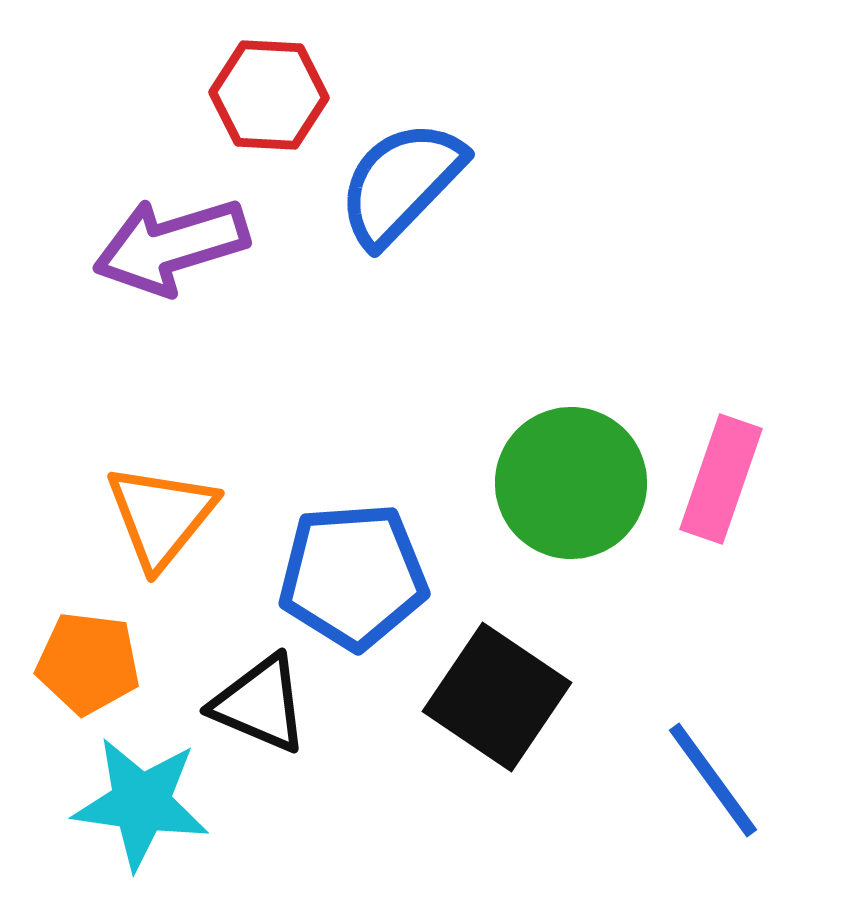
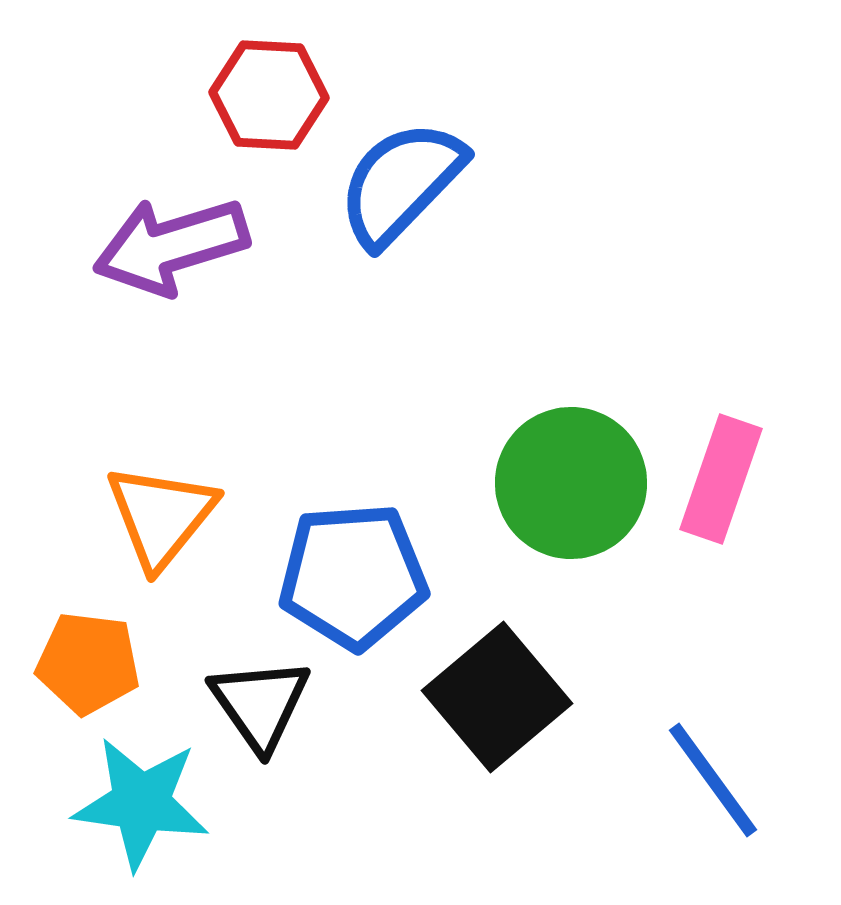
black square: rotated 16 degrees clockwise
black triangle: rotated 32 degrees clockwise
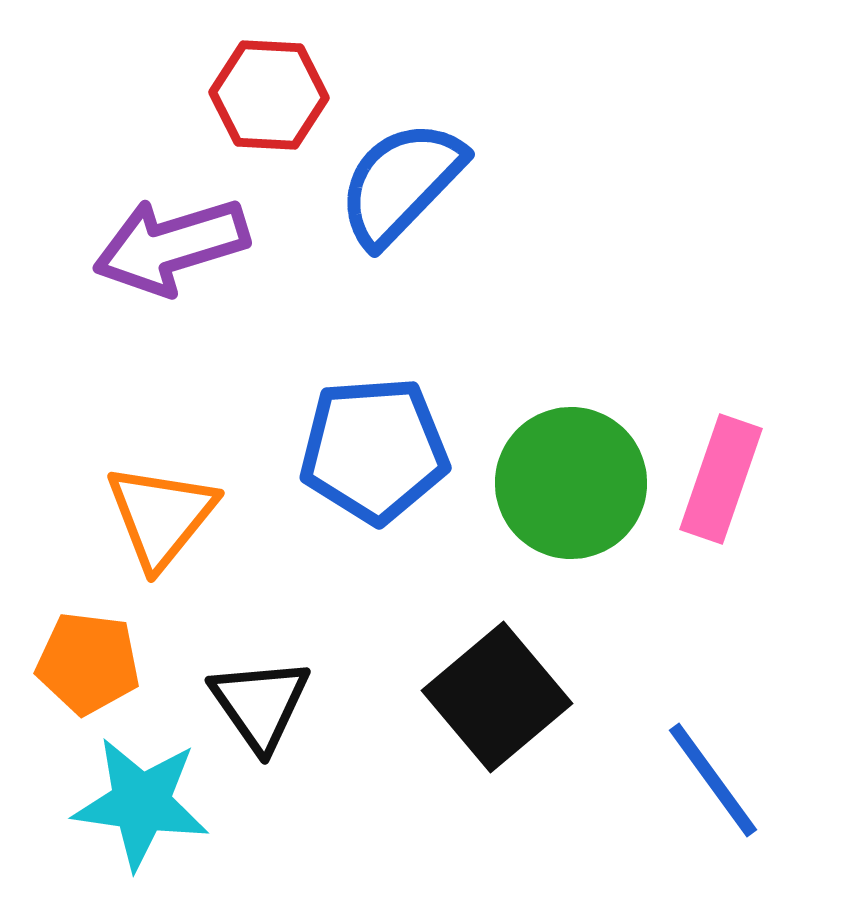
blue pentagon: moved 21 px right, 126 px up
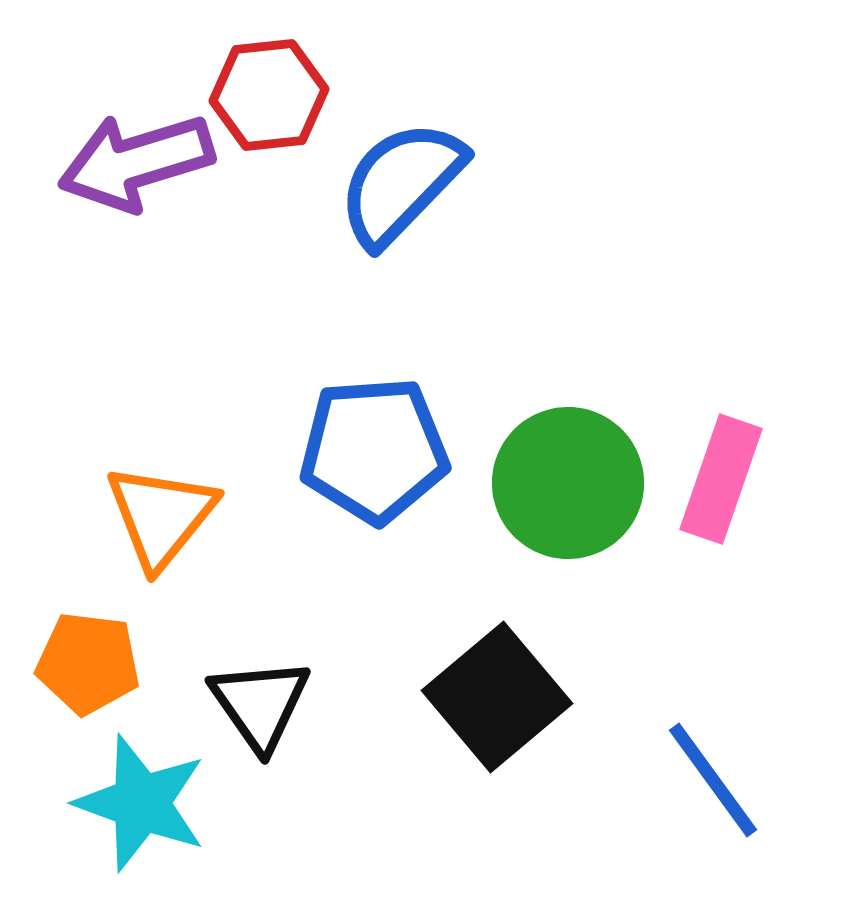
red hexagon: rotated 9 degrees counterclockwise
purple arrow: moved 35 px left, 84 px up
green circle: moved 3 px left
cyan star: rotated 12 degrees clockwise
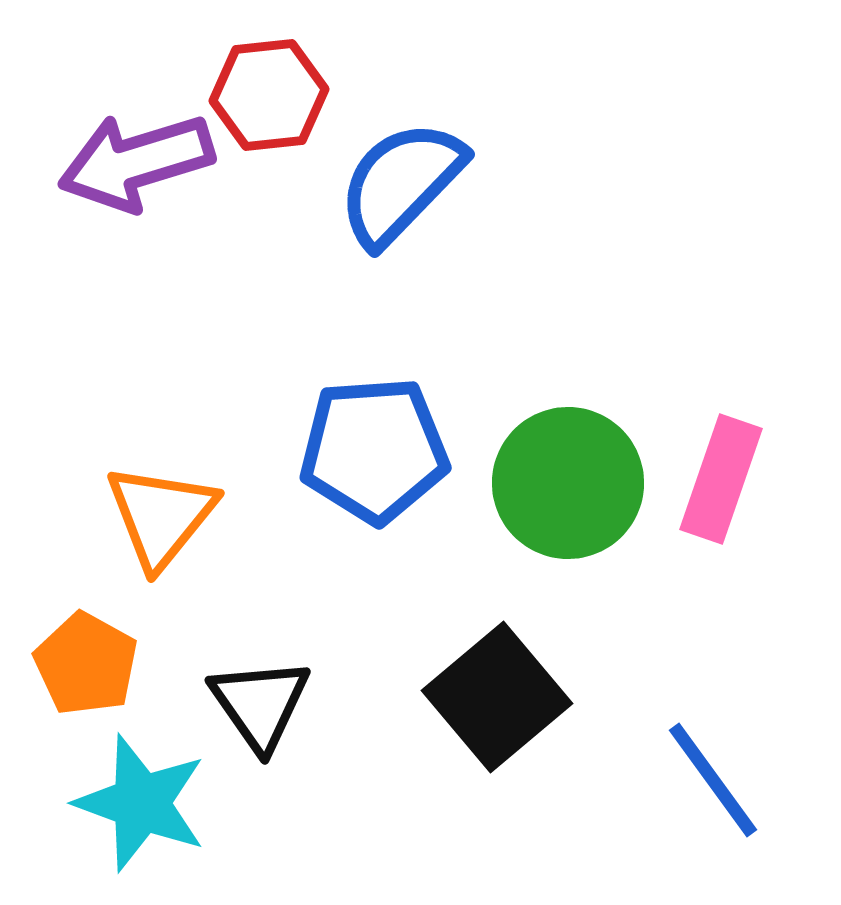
orange pentagon: moved 2 px left, 1 px down; rotated 22 degrees clockwise
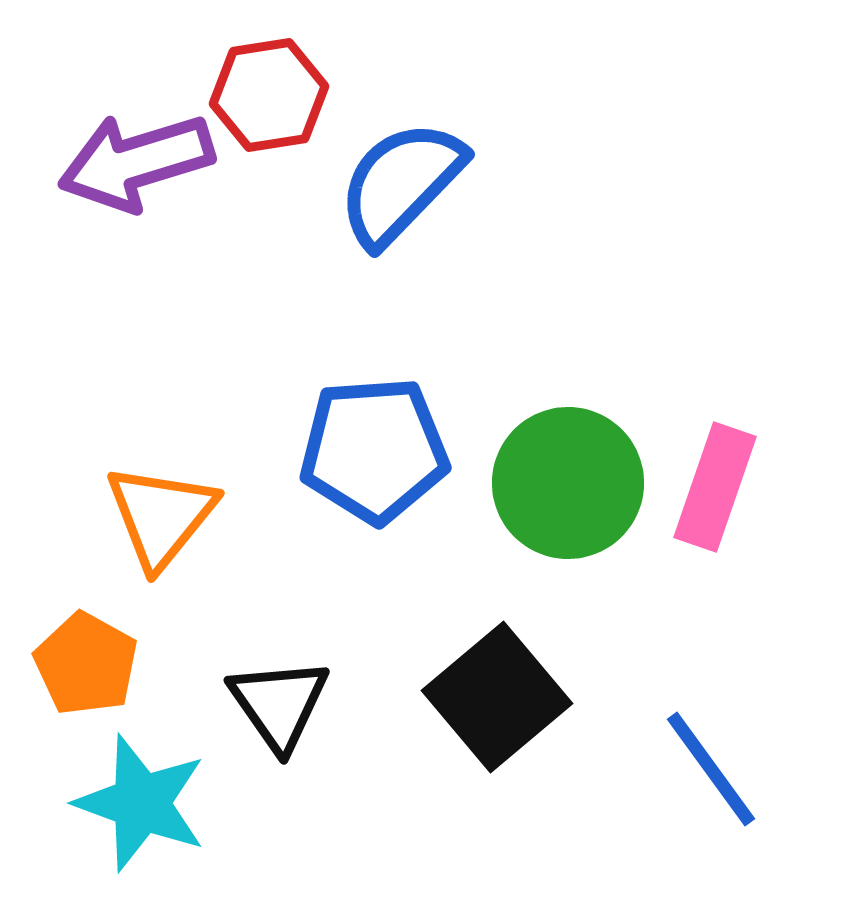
red hexagon: rotated 3 degrees counterclockwise
pink rectangle: moved 6 px left, 8 px down
black triangle: moved 19 px right
blue line: moved 2 px left, 11 px up
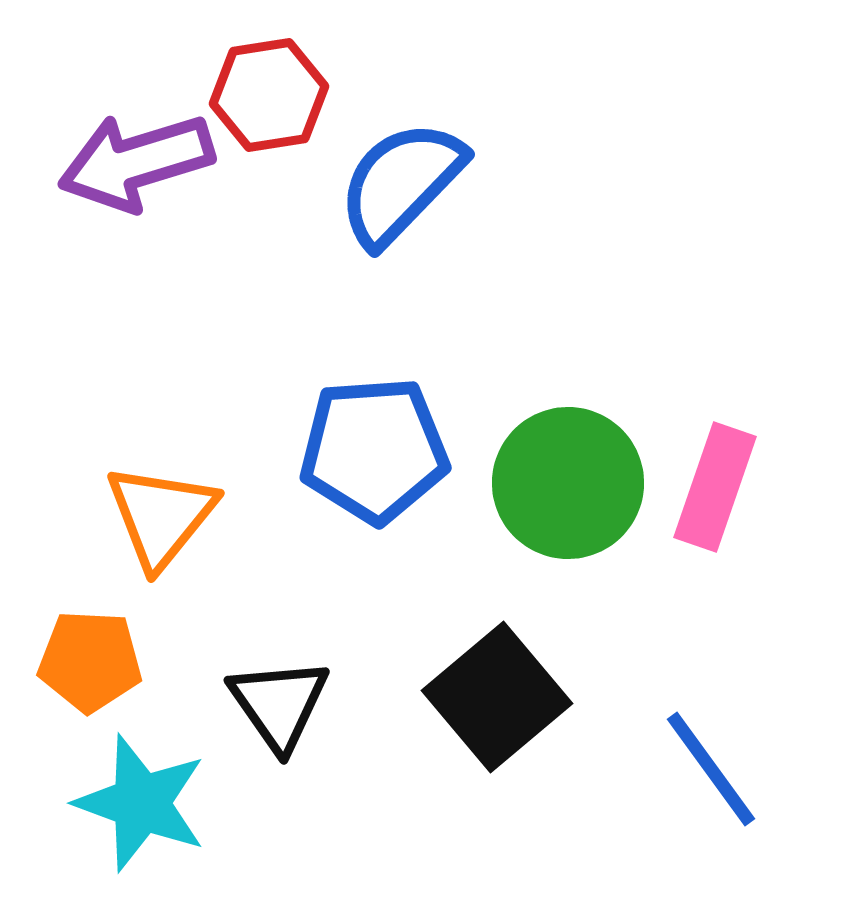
orange pentagon: moved 4 px right, 3 px up; rotated 26 degrees counterclockwise
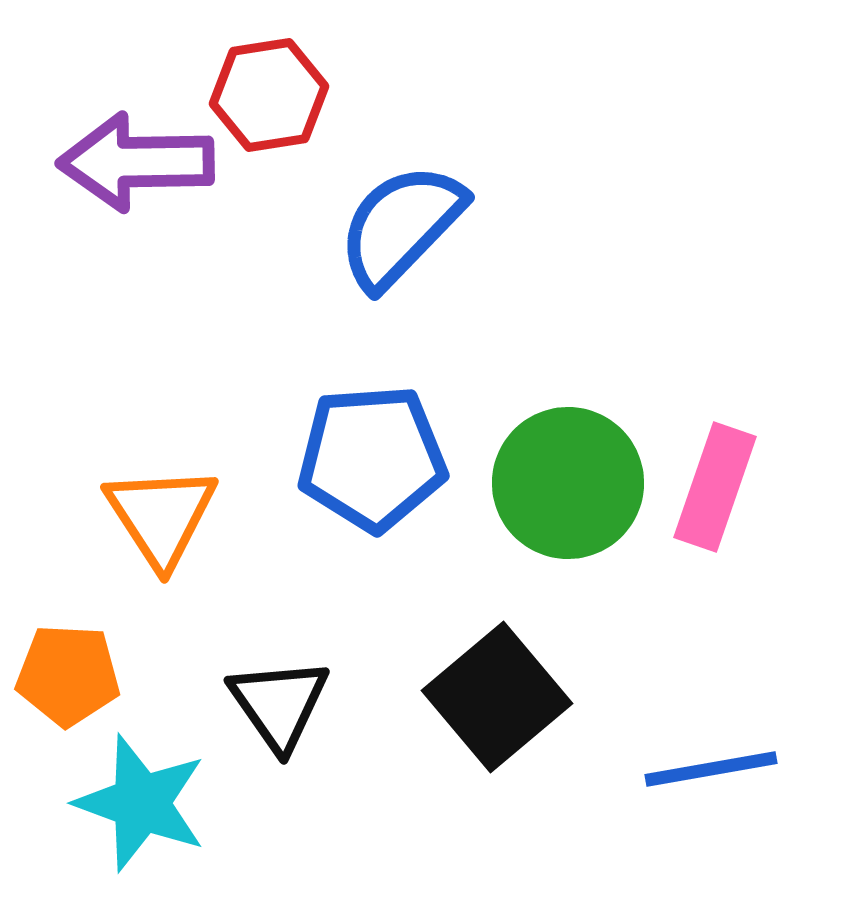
purple arrow: rotated 16 degrees clockwise
blue semicircle: moved 43 px down
blue pentagon: moved 2 px left, 8 px down
orange triangle: rotated 12 degrees counterclockwise
orange pentagon: moved 22 px left, 14 px down
blue line: rotated 64 degrees counterclockwise
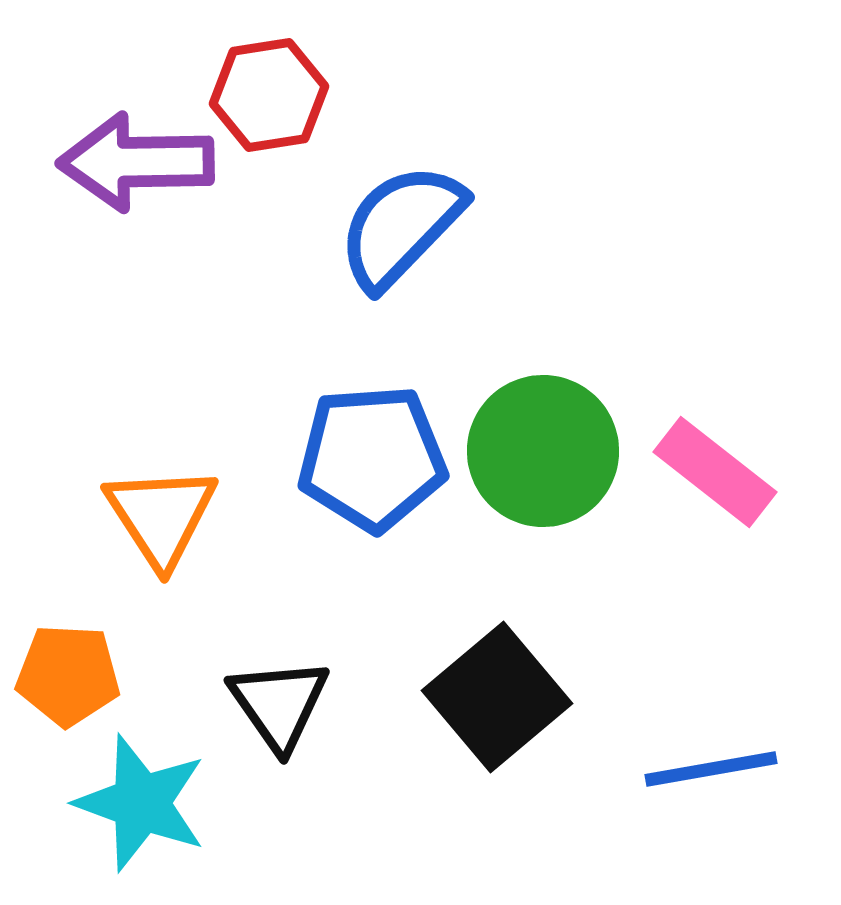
green circle: moved 25 px left, 32 px up
pink rectangle: moved 15 px up; rotated 71 degrees counterclockwise
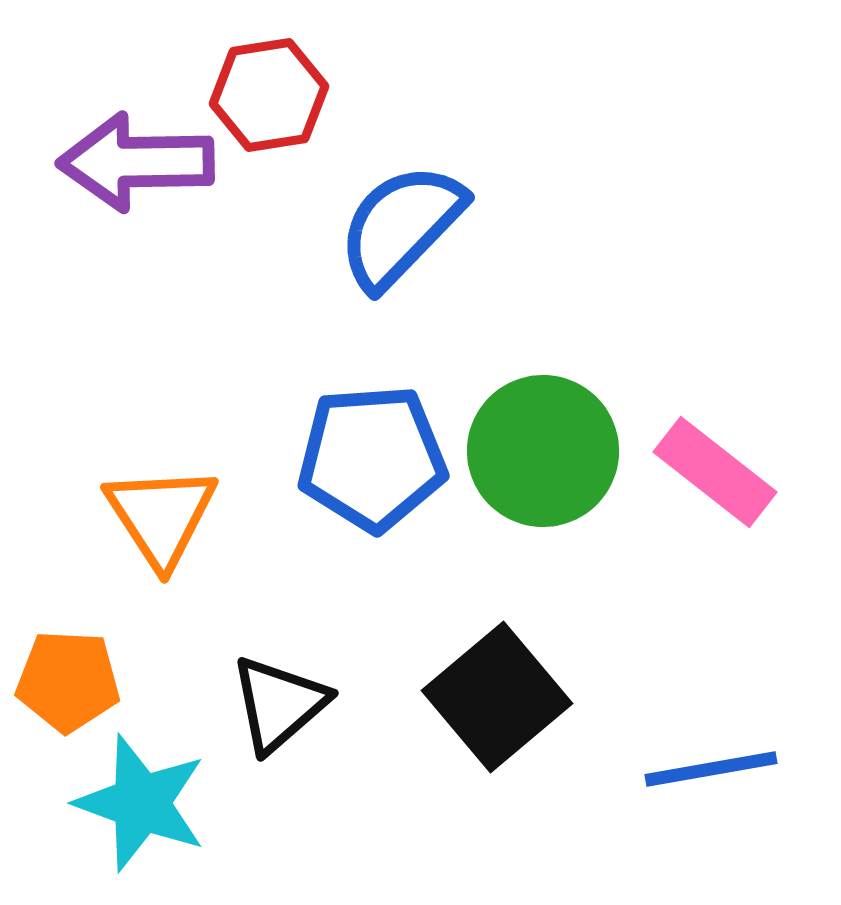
orange pentagon: moved 6 px down
black triangle: rotated 24 degrees clockwise
